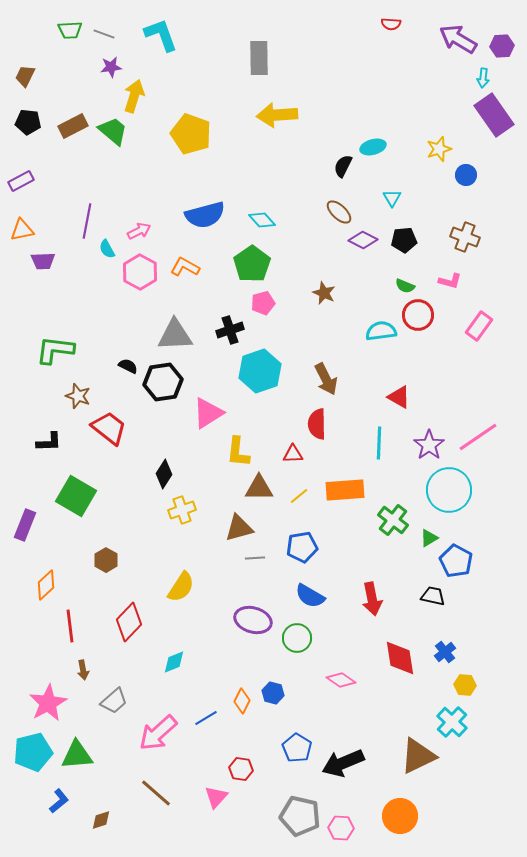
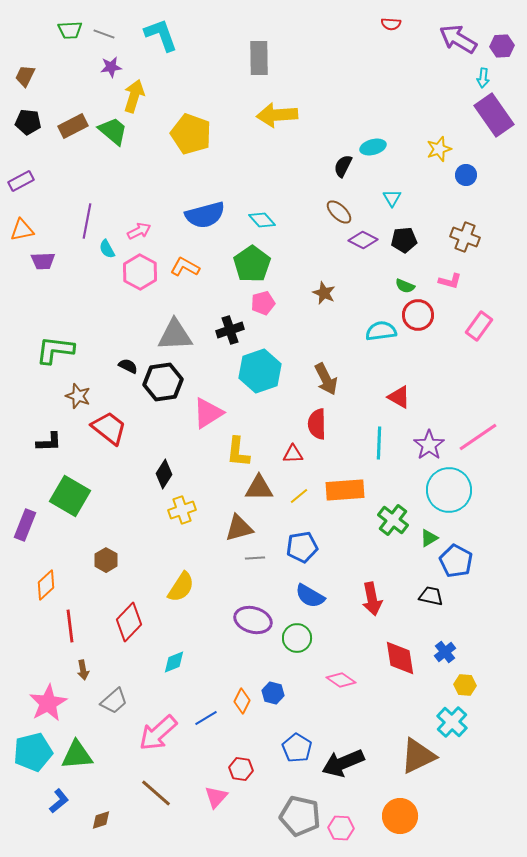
green square at (76, 496): moved 6 px left
black trapezoid at (433, 596): moved 2 px left
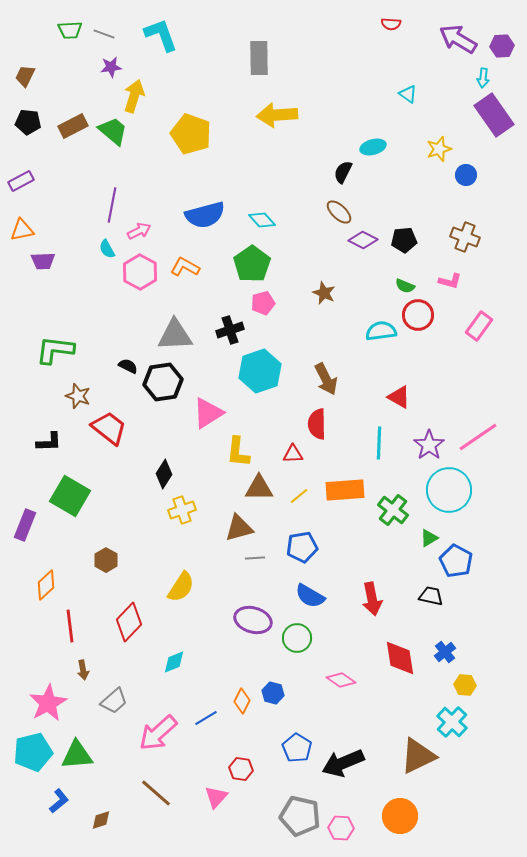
black semicircle at (343, 166): moved 6 px down
cyan triangle at (392, 198): moved 16 px right, 104 px up; rotated 24 degrees counterclockwise
purple line at (87, 221): moved 25 px right, 16 px up
green cross at (393, 520): moved 10 px up
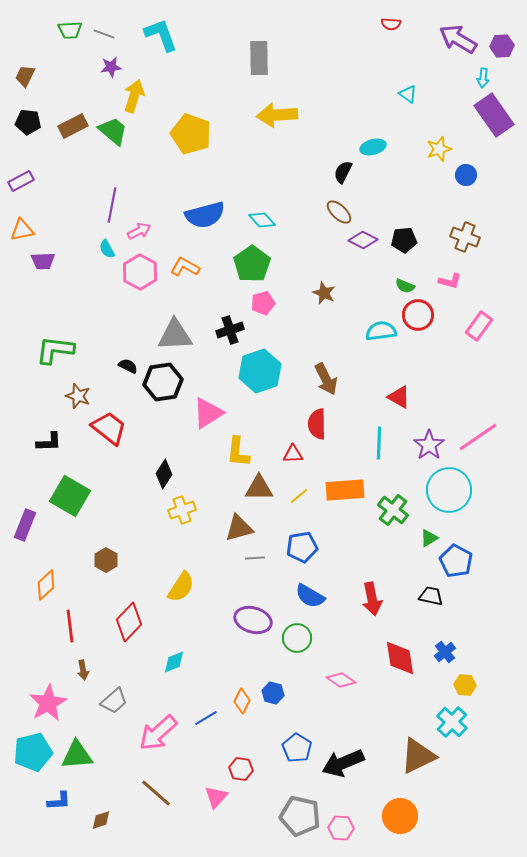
blue L-shape at (59, 801): rotated 35 degrees clockwise
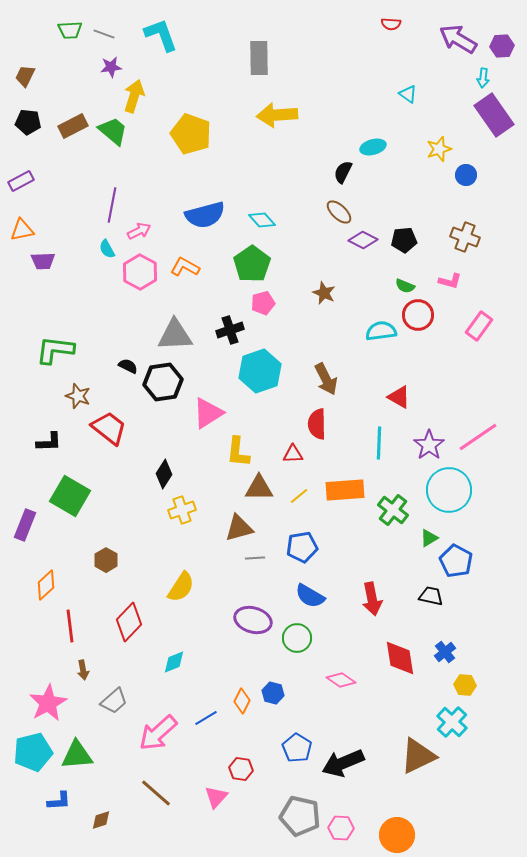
orange circle at (400, 816): moved 3 px left, 19 px down
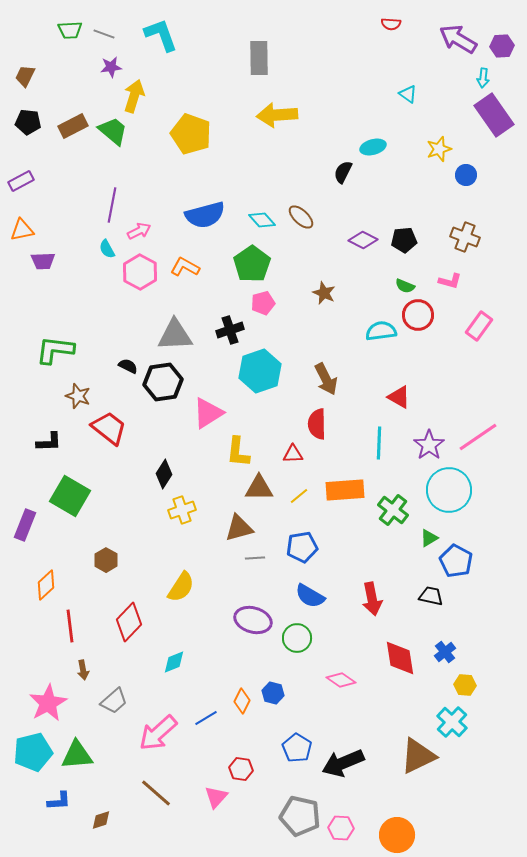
brown ellipse at (339, 212): moved 38 px left, 5 px down
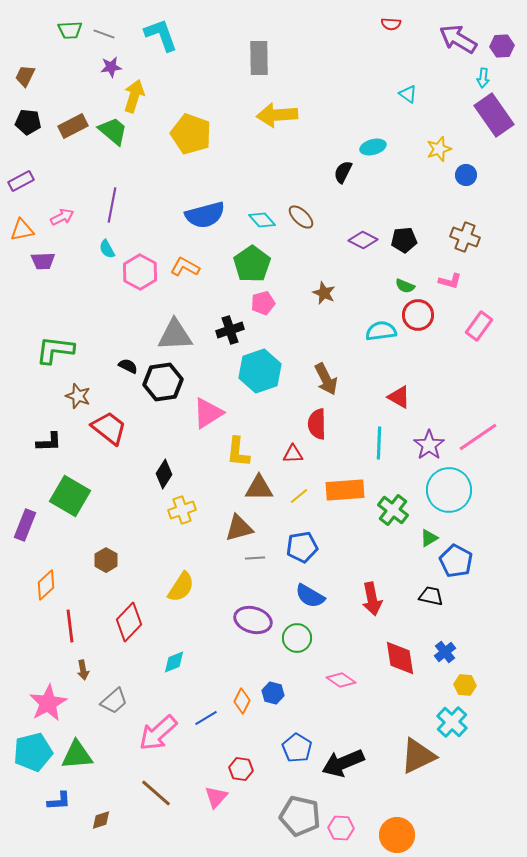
pink arrow at (139, 231): moved 77 px left, 14 px up
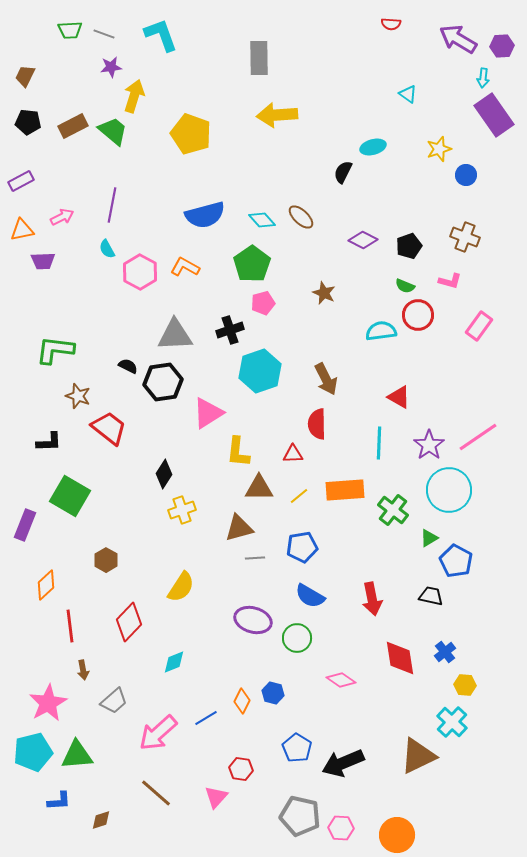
black pentagon at (404, 240): moved 5 px right, 6 px down; rotated 15 degrees counterclockwise
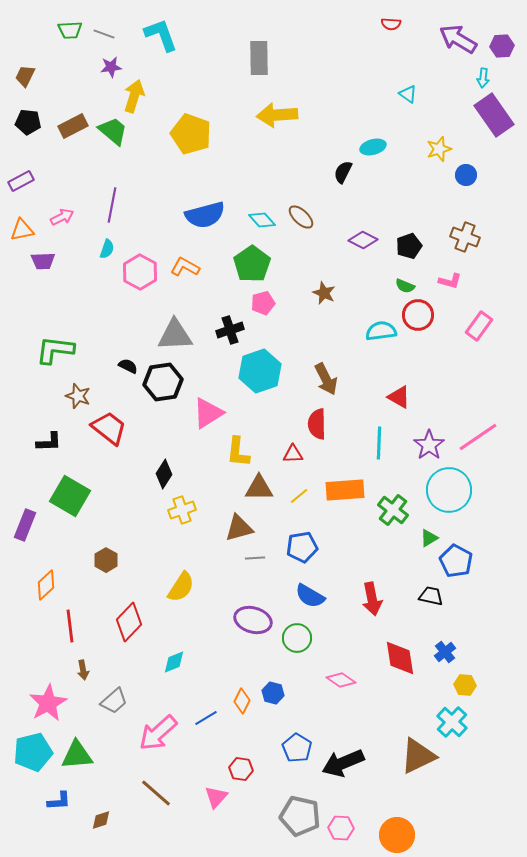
cyan semicircle at (107, 249): rotated 132 degrees counterclockwise
